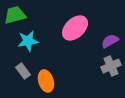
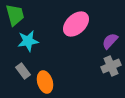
green trapezoid: rotated 90 degrees clockwise
pink ellipse: moved 1 px right, 4 px up
purple semicircle: rotated 18 degrees counterclockwise
orange ellipse: moved 1 px left, 1 px down
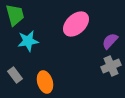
gray rectangle: moved 8 px left, 4 px down
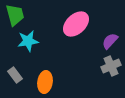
orange ellipse: rotated 25 degrees clockwise
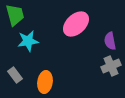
purple semicircle: rotated 54 degrees counterclockwise
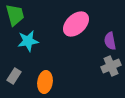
gray rectangle: moved 1 px left, 1 px down; rotated 70 degrees clockwise
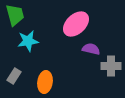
purple semicircle: moved 19 px left, 8 px down; rotated 114 degrees clockwise
gray cross: rotated 24 degrees clockwise
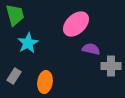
cyan star: moved 2 px down; rotated 20 degrees counterclockwise
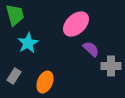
purple semicircle: rotated 30 degrees clockwise
orange ellipse: rotated 15 degrees clockwise
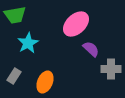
green trapezoid: rotated 95 degrees clockwise
gray cross: moved 3 px down
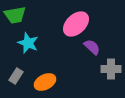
cyan star: rotated 20 degrees counterclockwise
purple semicircle: moved 1 px right, 2 px up
gray rectangle: moved 2 px right
orange ellipse: rotated 40 degrees clockwise
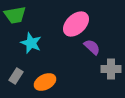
cyan star: moved 3 px right
